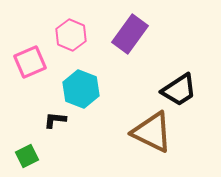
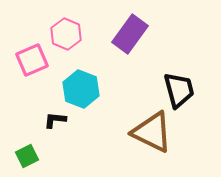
pink hexagon: moved 5 px left, 1 px up
pink square: moved 2 px right, 2 px up
black trapezoid: rotated 72 degrees counterclockwise
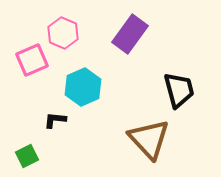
pink hexagon: moved 3 px left, 1 px up
cyan hexagon: moved 2 px right, 2 px up; rotated 15 degrees clockwise
brown triangle: moved 3 px left, 7 px down; rotated 21 degrees clockwise
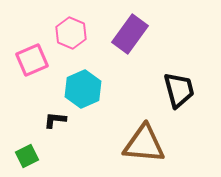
pink hexagon: moved 8 px right
cyan hexagon: moved 2 px down
brown triangle: moved 5 px left, 5 px down; rotated 42 degrees counterclockwise
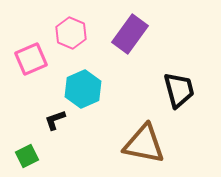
pink square: moved 1 px left, 1 px up
black L-shape: rotated 25 degrees counterclockwise
brown triangle: rotated 6 degrees clockwise
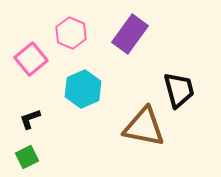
pink square: rotated 16 degrees counterclockwise
black L-shape: moved 25 px left, 1 px up
brown triangle: moved 17 px up
green square: moved 1 px down
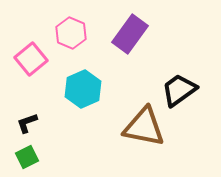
black trapezoid: rotated 111 degrees counterclockwise
black L-shape: moved 3 px left, 4 px down
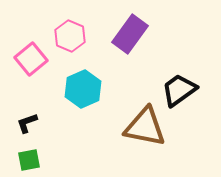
pink hexagon: moved 1 px left, 3 px down
brown triangle: moved 1 px right
green square: moved 2 px right, 3 px down; rotated 15 degrees clockwise
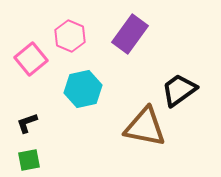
cyan hexagon: rotated 12 degrees clockwise
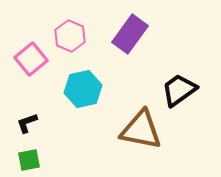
brown triangle: moved 4 px left, 3 px down
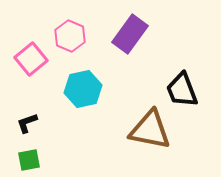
black trapezoid: moved 3 px right; rotated 75 degrees counterclockwise
brown triangle: moved 9 px right
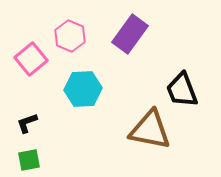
cyan hexagon: rotated 9 degrees clockwise
